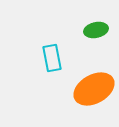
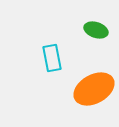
green ellipse: rotated 30 degrees clockwise
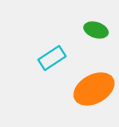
cyan rectangle: rotated 68 degrees clockwise
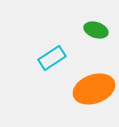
orange ellipse: rotated 9 degrees clockwise
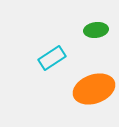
green ellipse: rotated 25 degrees counterclockwise
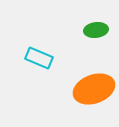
cyan rectangle: moved 13 px left; rotated 56 degrees clockwise
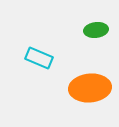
orange ellipse: moved 4 px left, 1 px up; rotated 15 degrees clockwise
